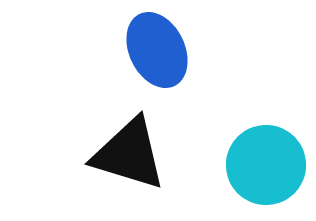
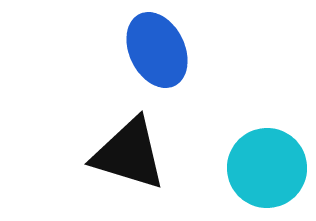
cyan circle: moved 1 px right, 3 px down
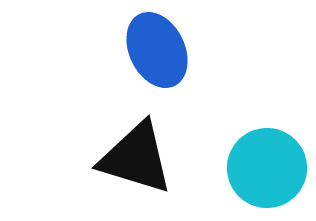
black triangle: moved 7 px right, 4 px down
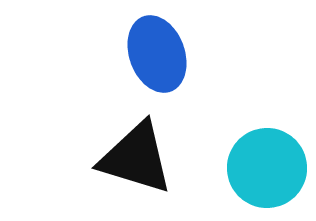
blue ellipse: moved 4 px down; rotated 6 degrees clockwise
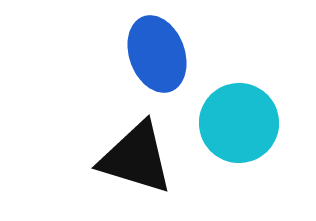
cyan circle: moved 28 px left, 45 px up
